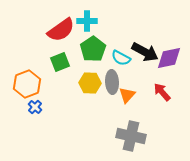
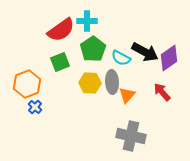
purple diamond: rotated 24 degrees counterclockwise
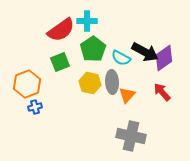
purple diamond: moved 5 px left
yellow hexagon: rotated 10 degrees clockwise
blue cross: rotated 32 degrees clockwise
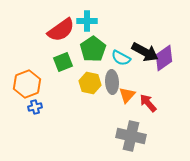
green square: moved 3 px right
red arrow: moved 14 px left, 11 px down
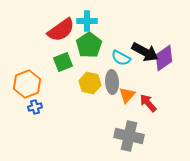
green pentagon: moved 4 px left, 4 px up
gray cross: moved 2 px left
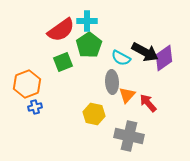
yellow hexagon: moved 4 px right, 31 px down
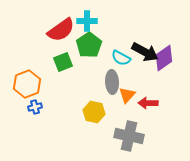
red arrow: rotated 48 degrees counterclockwise
yellow hexagon: moved 2 px up
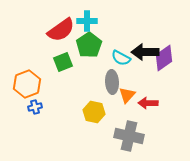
black arrow: rotated 152 degrees clockwise
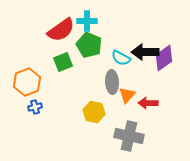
green pentagon: rotated 15 degrees counterclockwise
orange hexagon: moved 2 px up
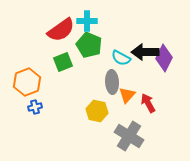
purple diamond: rotated 28 degrees counterclockwise
red arrow: rotated 60 degrees clockwise
yellow hexagon: moved 3 px right, 1 px up
gray cross: rotated 20 degrees clockwise
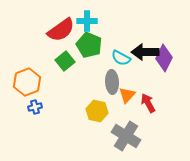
green square: moved 2 px right, 1 px up; rotated 18 degrees counterclockwise
gray cross: moved 3 px left
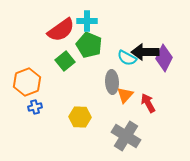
cyan semicircle: moved 6 px right
orange triangle: moved 2 px left
yellow hexagon: moved 17 px left, 6 px down; rotated 10 degrees counterclockwise
